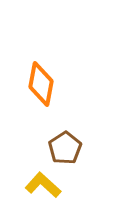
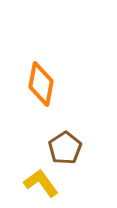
yellow L-shape: moved 2 px left, 2 px up; rotated 12 degrees clockwise
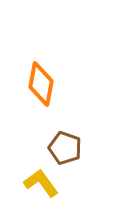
brown pentagon: rotated 20 degrees counterclockwise
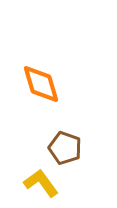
orange diamond: rotated 27 degrees counterclockwise
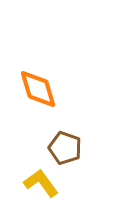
orange diamond: moved 3 px left, 5 px down
